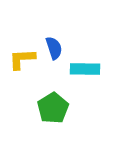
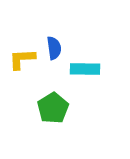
blue semicircle: rotated 10 degrees clockwise
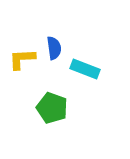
cyan rectangle: rotated 20 degrees clockwise
green pentagon: moved 1 px left; rotated 20 degrees counterclockwise
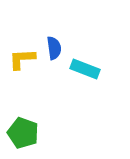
green pentagon: moved 29 px left, 25 px down
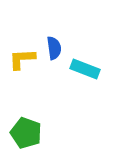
green pentagon: moved 3 px right
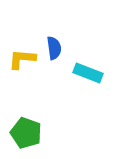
yellow L-shape: rotated 8 degrees clockwise
cyan rectangle: moved 3 px right, 4 px down
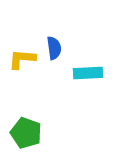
cyan rectangle: rotated 24 degrees counterclockwise
